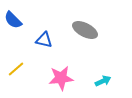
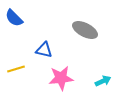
blue semicircle: moved 1 px right, 2 px up
blue triangle: moved 10 px down
yellow line: rotated 24 degrees clockwise
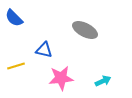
yellow line: moved 3 px up
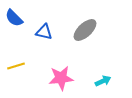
gray ellipse: rotated 70 degrees counterclockwise
blue triangle: moved 18 px up
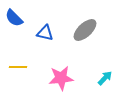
blue triangle: moved 1 px right, 1 px down
yellow line: moved 2 px right, 1 px down; rotated 18 degrees clockwise
cyan arrow: moved 2 px right, 3 px up; rotated 21 degrees counterclockwise
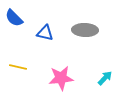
gray ellipse: rotated 45 degrees clockwise
yellow line: rotated 12 degrees clockwise
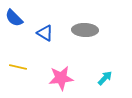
blue triangle: rotated 18 degrees clockwise
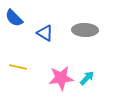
cyan arrow: moved 18 px left
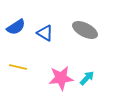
blue semicircle: moved 2 px right, 9 px down; rotated 78 degrees counterclockwise
gray ellipse: rotated 25 degrees clockwise
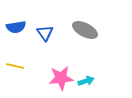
blue semicircle: rotated 24 degrees clockwise
blue triangle: rotated 24 degrees clockwise
yellow line: moved 3 px left, 1 px up
cyan arrow: moved 1 px left, 3 px down; rotated 28 degrees clockwise
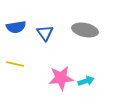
gray ellipse: rotated 15 degrees counterclockwise
yellow line: moved 2 px up
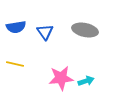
blue triangle: moved 1 px up
